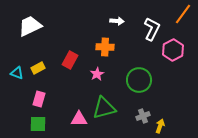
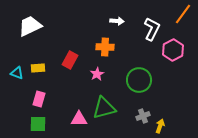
yellow rectangle: rotated 24 degrees clockwise
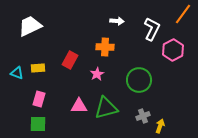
green triangle: moved 2 px right
pink triangle: moved 13 px up
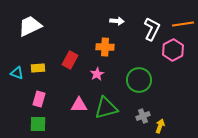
orange line: moved 10 px down; rotated 45 degrees clockwise
pink triangle: moved 1 px up
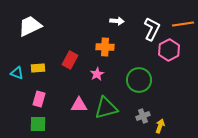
pink hexagon: moved 4 px left
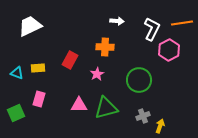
orange line: moved 1 px left, 1 px up
green square: moved 22 px left, 11 px up; rotated 24 degrees counterclockwise
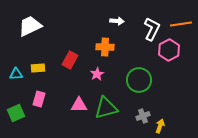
orange line: moved 1 px left, 1 px down
cyan triangle: moved 1 px left, 1 px down; rotated 24 degrees counterclockwise
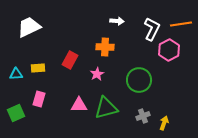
white trapezoid: moved 1 px left, 1 px down
yellow arrow: moved 4 px right, 3 px up
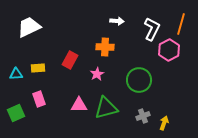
orange line: rotated 65 degrees counterclockwise
pink rectangle: rotated 35 degrees counterclockwise
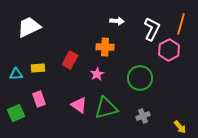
green circle: moved 1 px right, 2 px up
pink triangle: rotated 36 degrees clockwise
yellow arrow: moved 16 px right, 4 px down; rotated 120 degrees clockwise
